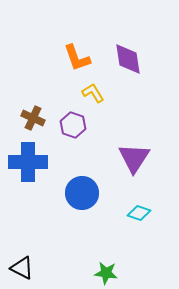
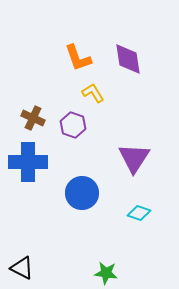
orange L-shape: moved 1 px right
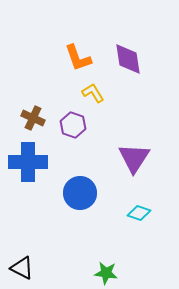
blue circle: moved 2 px left
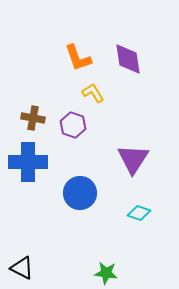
brown cross: rotated 15 degrees counterclockwise
purple triangle: moved 1 px left, 1 px down
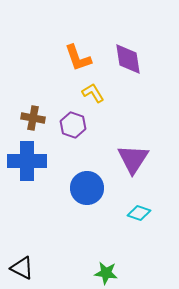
blue cross: moved 1 px left, 1 px up
blue circle: moved 7 px right, 5 px up
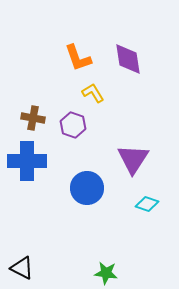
cyan diamond: moved 8 px right, 9 px up
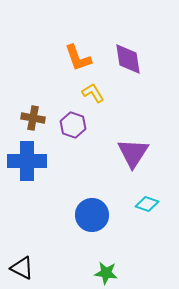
purple triangle: moved 6 px up
blue circle: moved 5 px right, 27 px down
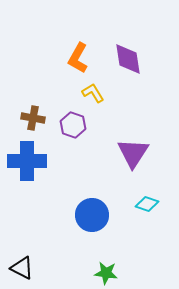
orange L-shape: rotated 48 degrees clockwise
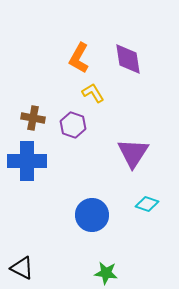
orange L-shape: moved 1 px right
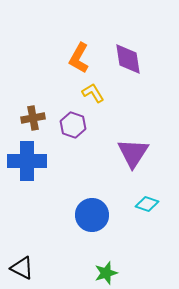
brown cross: rotated 20 degrees counterclockwise
green star: rotated 25 degrees counterclockwise
